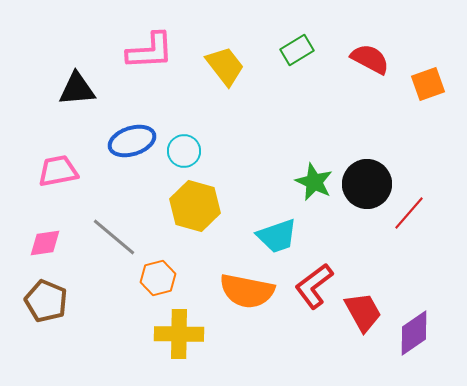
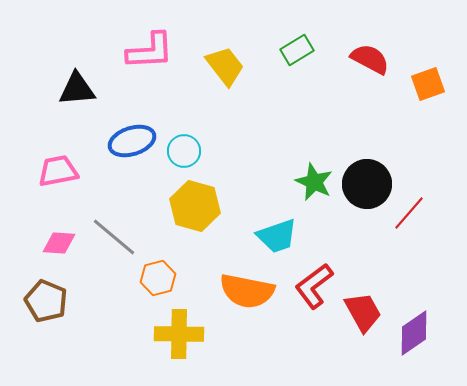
pink diamond: moved 14 px right; rotated 12 degrees clockwise
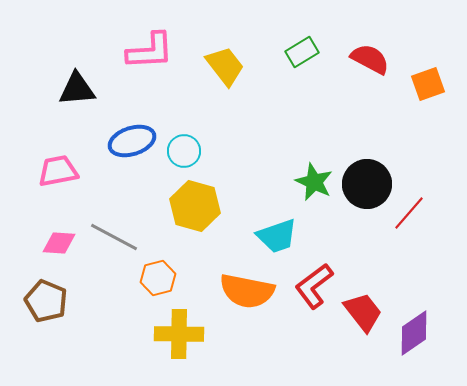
green rectangle: moved 5 px right, 2 px down
gray line: rotated 12 degrees counterclockwise
red trapezoid: rotated 9 degrees counterclockwise
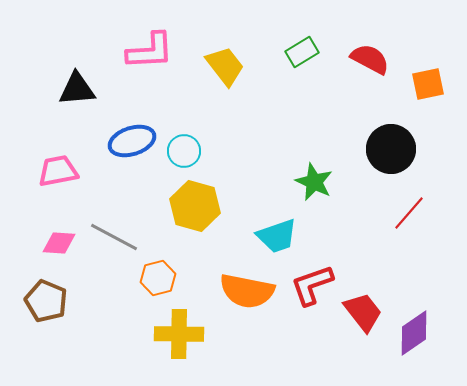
orange square: rotated 8 degrees clockwise
black circle: moved 24 px right, 35 px up
red L-shape: moved 2 px left, 1 px up; rotated 18 degrees clockwise
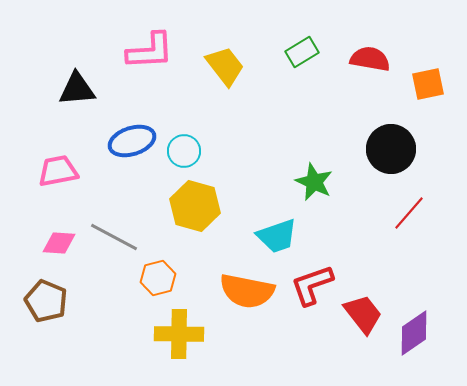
red semicircle: rotated 18 degrees counterclockwise
red trapezoid: moved 2 px down
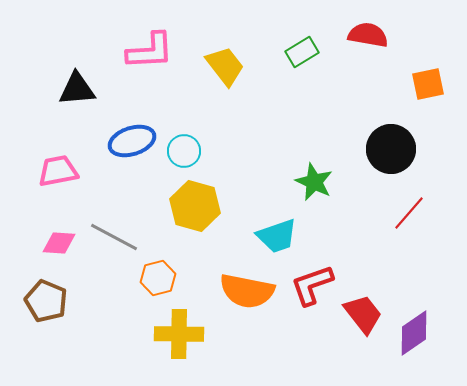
red semicircle: moved 2 px left, 24 px up
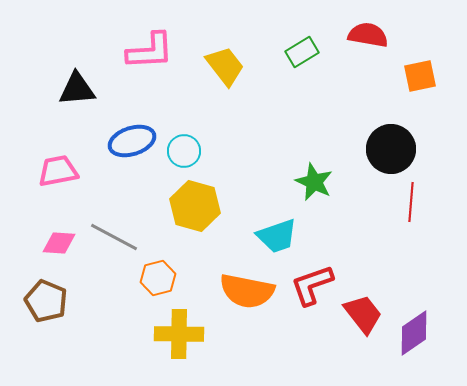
orange square: moved 8 px left, 8 px up
red line: moved 2 px right, 11 px up; rotated 36 degrees counterclockwise
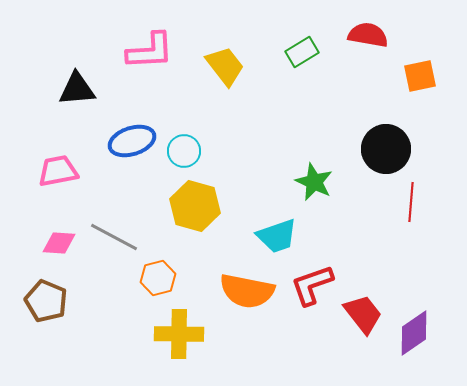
black circle: moved 5 px left
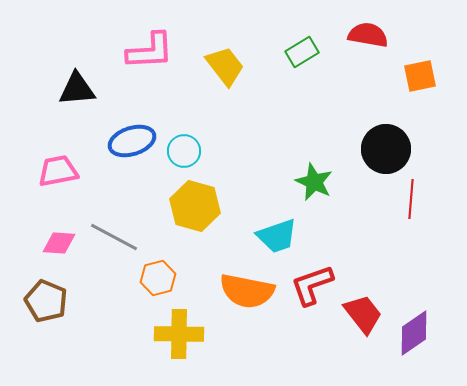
red line: moved 3 px up
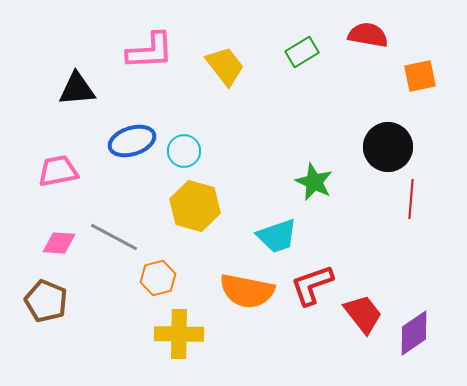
black circle: moved 2 px right, 2 px up
